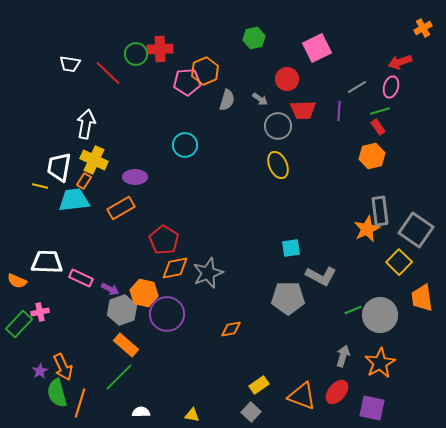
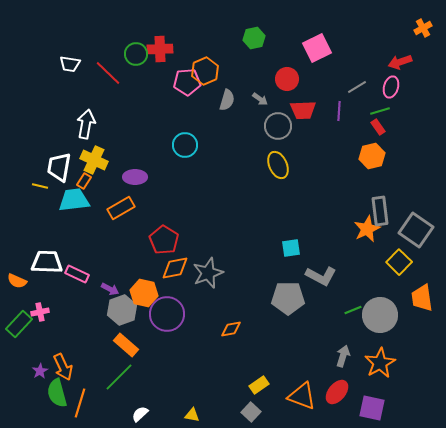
pink rectangle at (81, 278): moved 4 px left, 4 px up
white semicircle at (141, 412): moved 1 px left, 2 px down; rotated 42 degrees counterclockwise
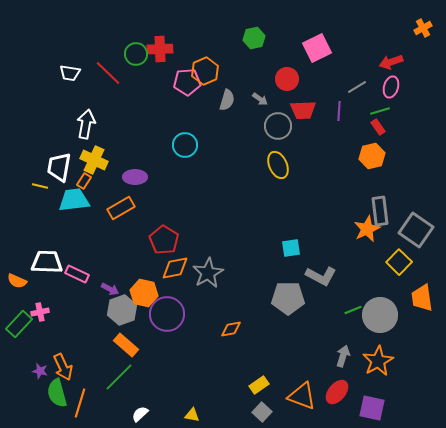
red arrow at (400, 62): moved 9 px left
white trapezoid at (70, 64): moved 9 px down
gray star at (208, 273): rotated 8 degrees counterclockwise
orange star at (380, 363): moved 2 px left, 2 px up
purple star at (40, 371): rotated 28 degrees counterclockwise
gray square at (251, 412): moved 11 px right
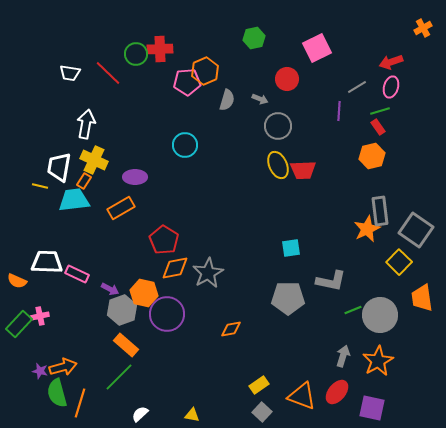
gray arrow at (260, 99): rotated 14 degrees counterclockwise
red trapezoid at (303, 110): moved 60 px down
gray L-shape at (321, 276): moved 10 px right, 5 px down; rotated 16 degrees counterclockwise
pink cross at (40, 312): moved 4 px down
orange arrow at (63, 367): rotated 80 degrees counterclockwise
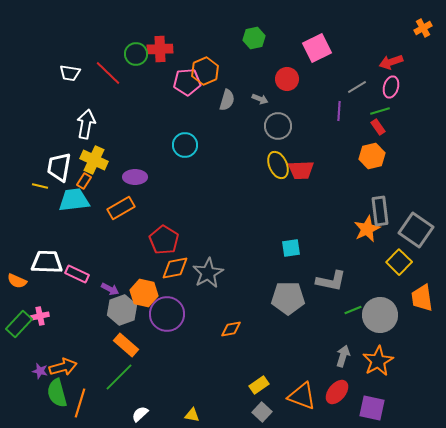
red trapezoid at (303, 170): moved 2 px left
